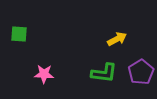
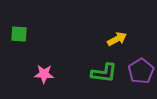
purple pentagon: moved 1 px up
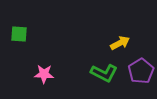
yellow arrow: moved 3 px right, 4 px down
green L-shape: rotated 20 degrees clockwise
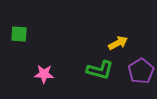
yellow arrow: moved 2 px left
green L-shape: moved 4 px left, 3 px up; rotated 12 degrees counterclockwise
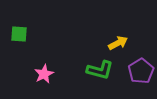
pink star: rotated 30 degrees counterclockwise
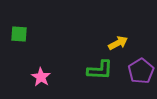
green L-shape: rotated 12 degrees counterclockwise
pink star: moved 3 px left, 3 px down; rotated 12 degrees counterclockwise
